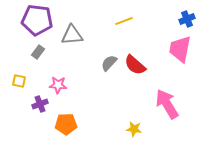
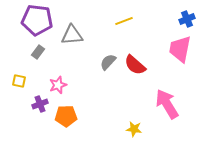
gray semicircle: moved 1 px left, 1 px up
pink star: rotated 24 degrees counterclockwise
orange pentagon: moved 8 px up
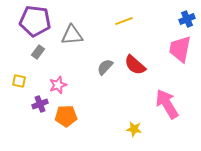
purple pentagon: moved 2 px left, 1 px down
gray semicircle: moved 3 px left, 5 px down
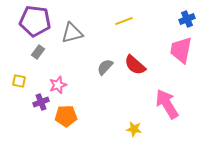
gray triangle: moved 2 px up; rotated 10 degrees counterclockwise
pink trapezoid: moved 1 px right, 1 px down
purple cross: moved 1 px right, 2 px up
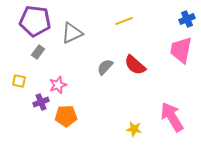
gray triangle: rotated 10 degrees counterclockwise
pink arrow: moved 5 px right, 13 px down
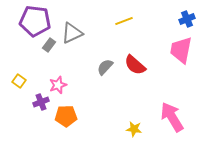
gray rectangle: moved 11 px right, 7 px up
yellow square: rotated 24 degrees clockwise
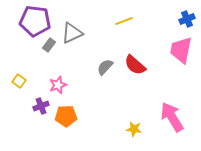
purple cross: moved 4 px down
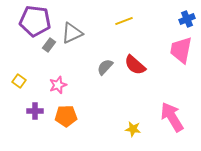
purple cross: moved 6 px left, 5 px down; rotated 21 degrees clockwise
yellow star: moved 1 px left
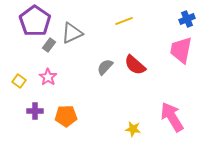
purple pentagon: rotated 28 degrees clockwise
pink star: moved 10 px left, 8 px up; rotated 18 degrees counterclockwise
